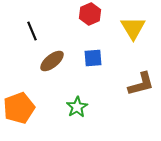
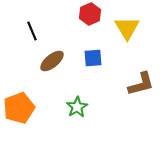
yellow triangle: moved 6 px left
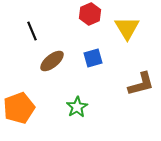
blue square: rotated 12 degrees counterclockwise
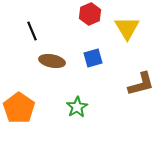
brown ellipse: rotated 50 degrees clockwise
orange pentagon: rotated 16 degrees counterclockwise
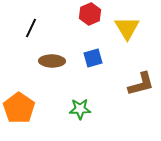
black line: moved 1 px left, 3 px up; rotated 48 degrees clockwise
brown ellipse: rotated 10 degrees counterclockwise
green star: moved 3 px right, 2 px down; rotated 30 degrees clockwise
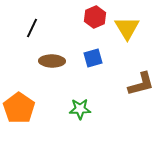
red hexagon: moved 5 px right, 3 px down
black line: moved 1 px right
